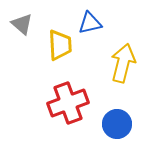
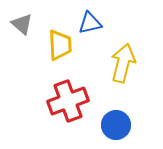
red cross: moved 2 px up
blue circle: moved 1 px left, 1 px down
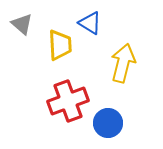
blue triangle: rotated 45 degrees clockwise
blue circle: moved 8 px left, 2 px up
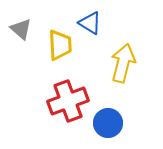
gray triangle: moved 1 px left, 5 px down
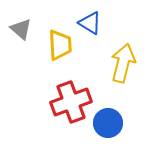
red cross: moved 3 px right, 1 px down
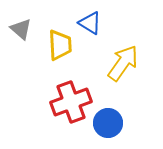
yellow arrow: rotated 21 degrees clockwise
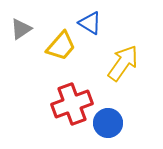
gray triangle: rotated 45 degrees clockwise
yellow trapezoid: moved 1 px right, 1 px down; rotated 44 degrees clockwise
red cross: moved 1 px right, 2 px down
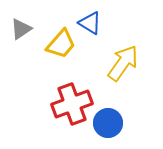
yellow trapezoid: moved 2 px up
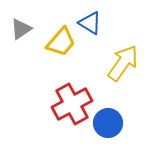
yellow trapezoid: moved 2 px up
red cross: rotated 9 degrees counterclockwise
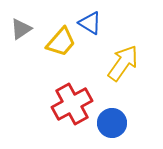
blue circle: moved 4 px right
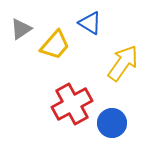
yellow trapezoid: moved 6 px left, 3 px down
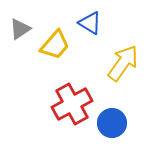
gray triangle: moved 1 px left
